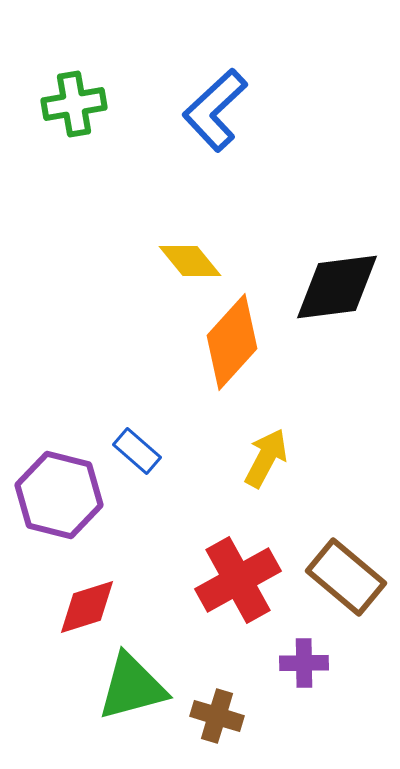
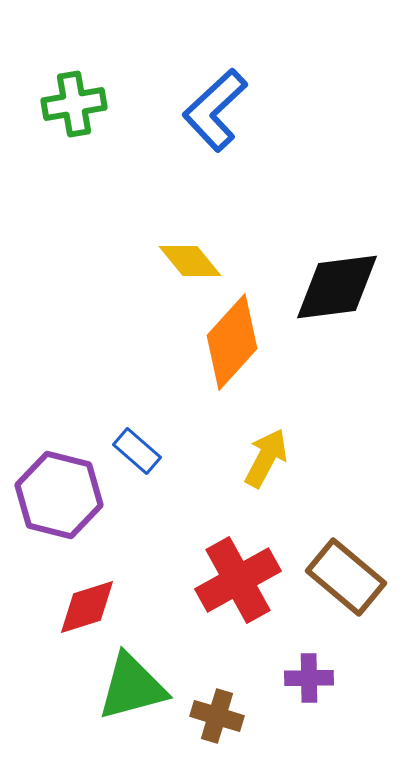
purple cross: moved 5 px right, 15 px down
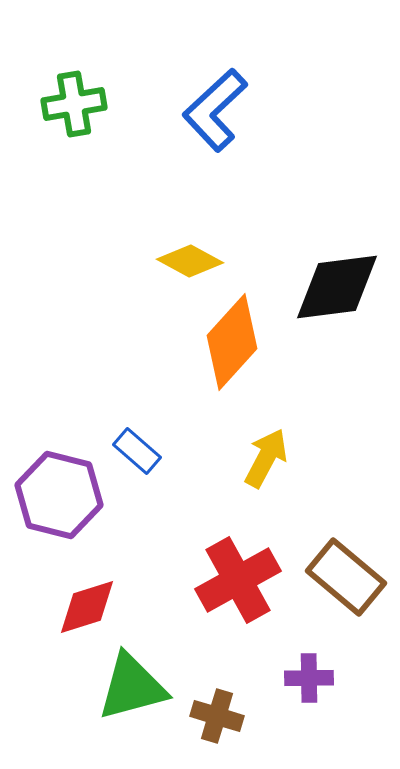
yellow diamond: rotated 22 degrees counterclockwise
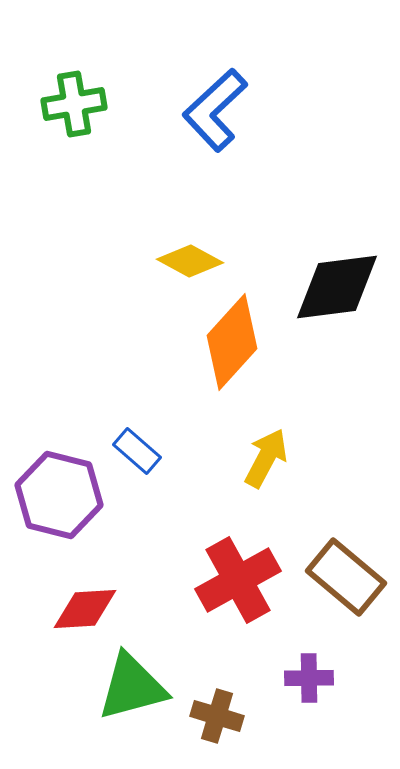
red diamond: moved 2 px left, 2 px down; rotated 14 degrees clockwise
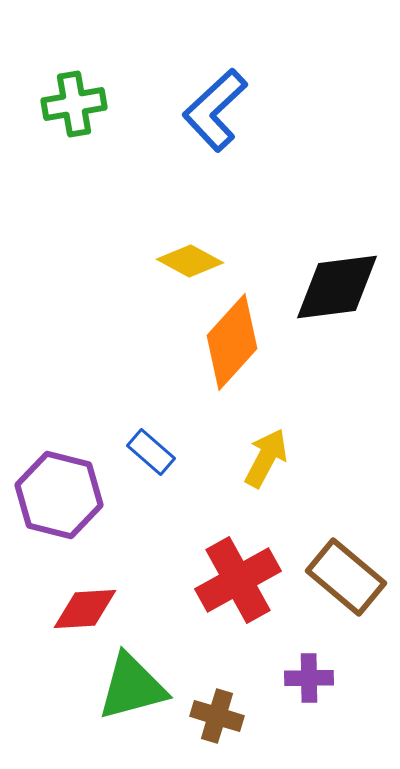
blue rectangle: moved 14 px right, 1 px down
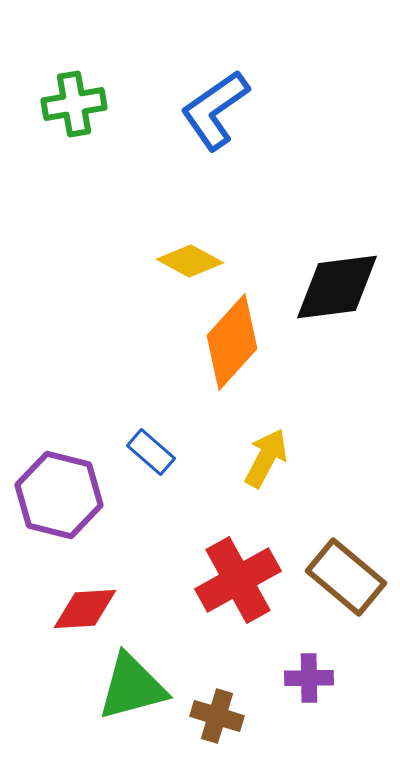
blue L-shape: rotated 8 degrees clockwise
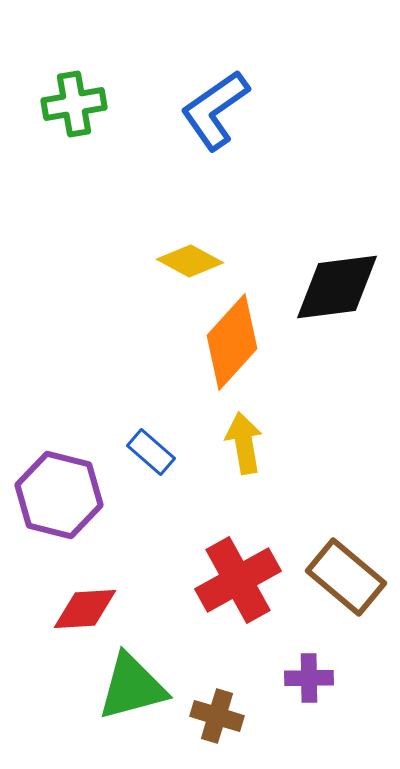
yellow arrow: moved 22 px left, 15 px up; rotated 38 degrees counterclockwise
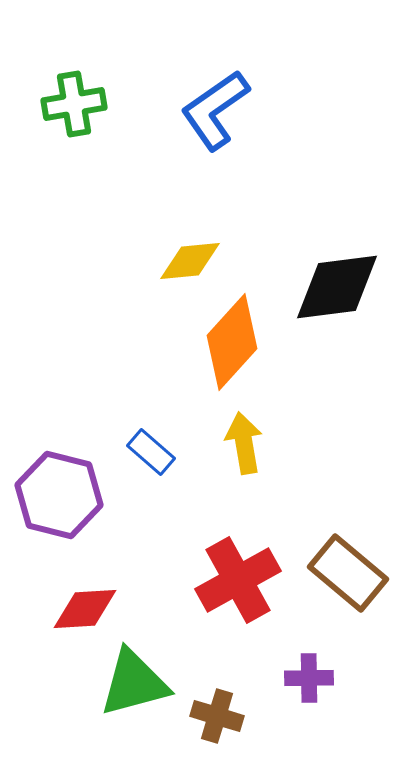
yellow diamond: rotated 34 degrees counterclockwise
brown rectangle: moved 2 px right, 4 px up
green triangle: moved 2 px right, 4 px up
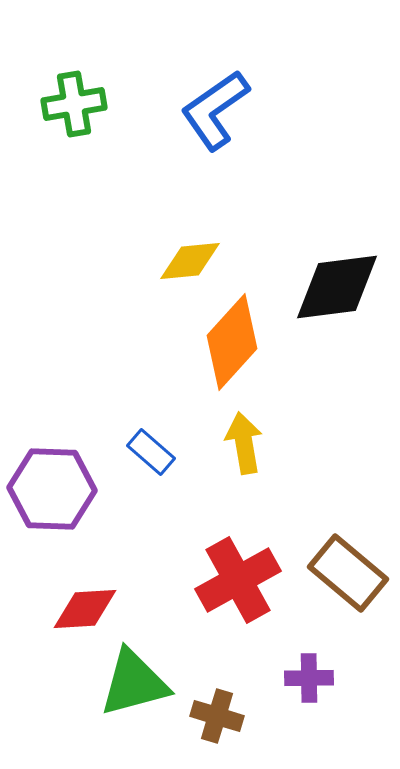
purple hexagon: moved 7 px left, 6 px up; rotated 12 degrees counterclockwise
